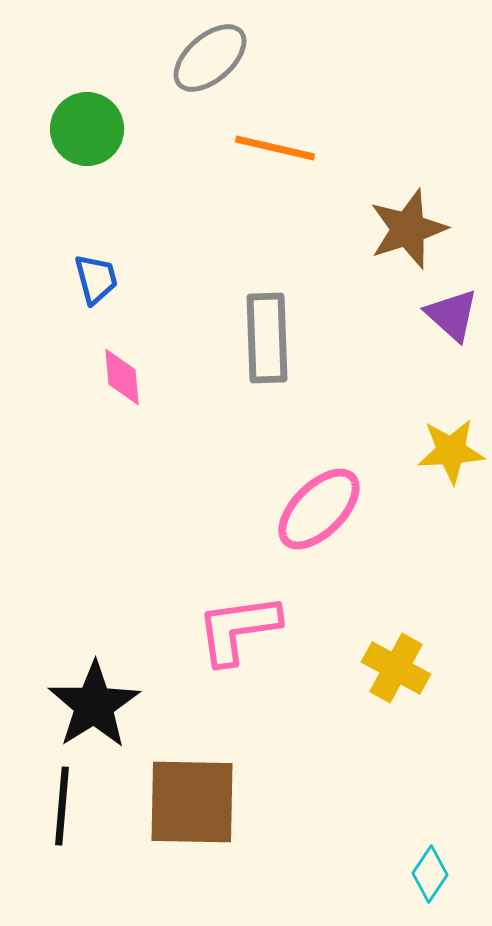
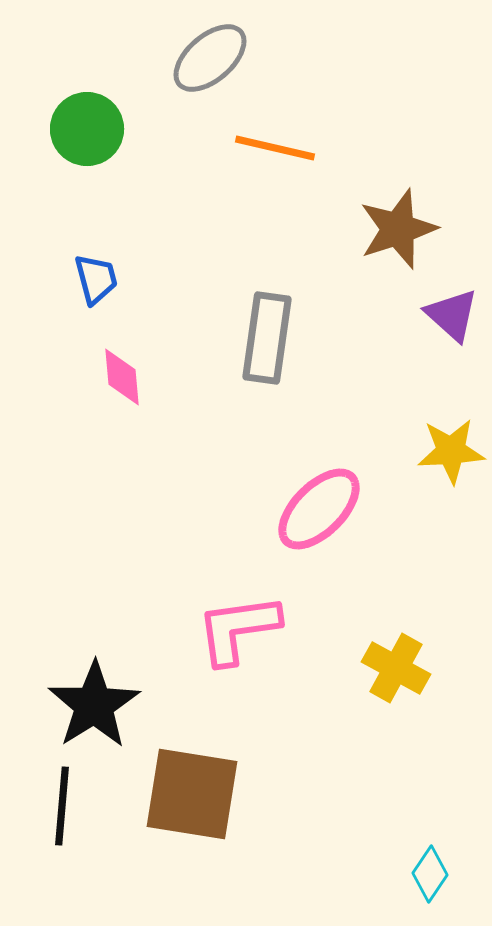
brown star: moved 10 px left
gray rectangle: rotated 10 degrees clockwise
brown square: moved 8 px up; rotated 8 degrees clockwise
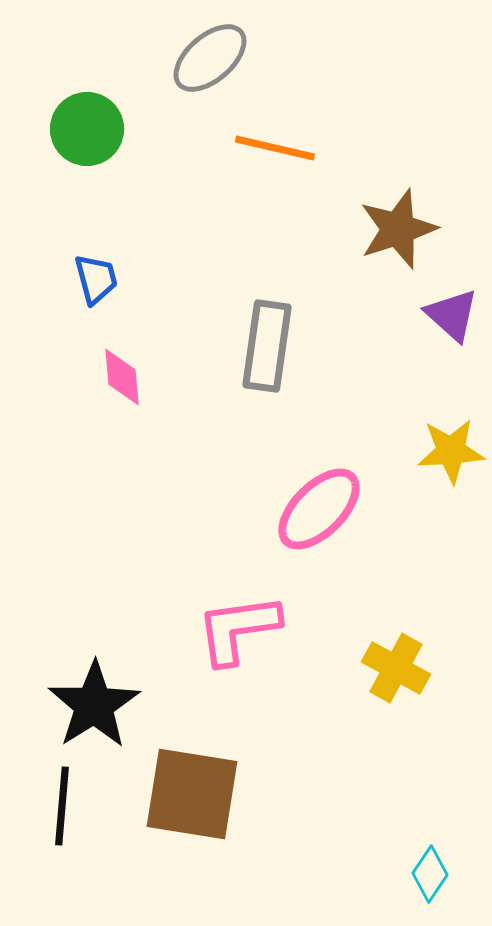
gray rectangle: moved 8 px down
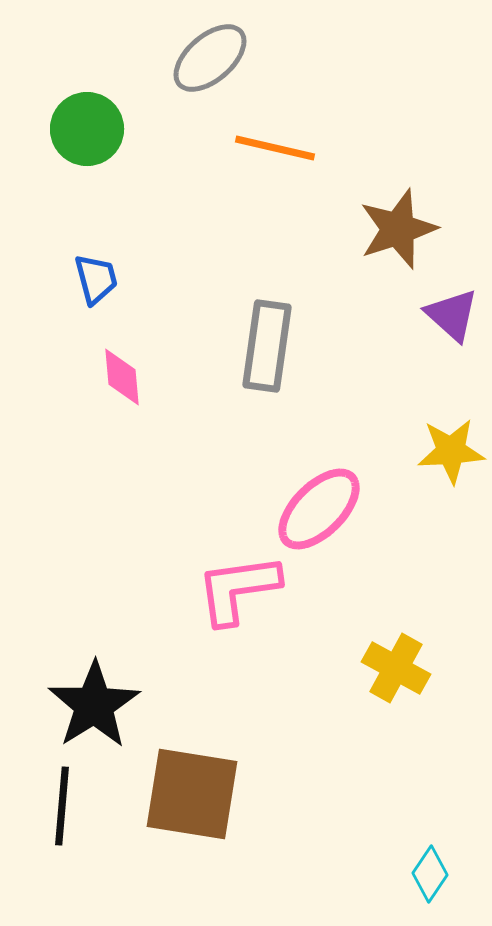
pink L-shape: moved 40 px up
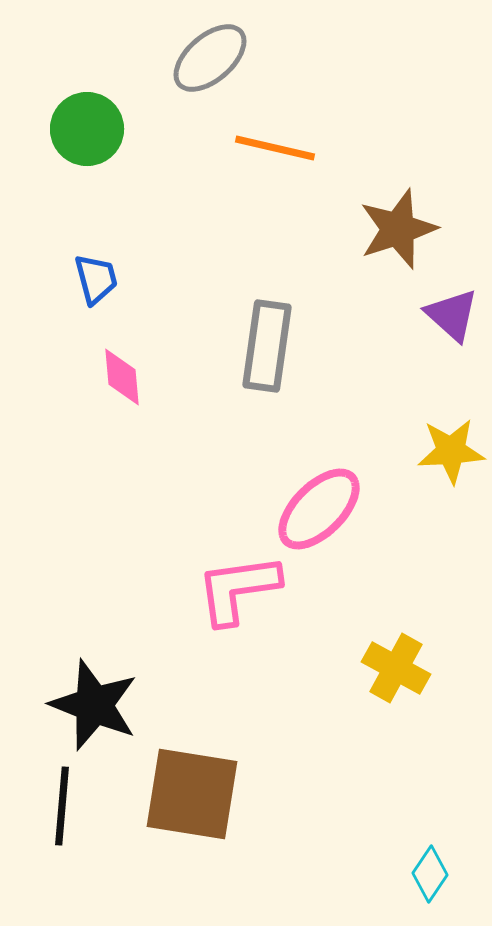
black star: rotated 18 degrees counterclockwise
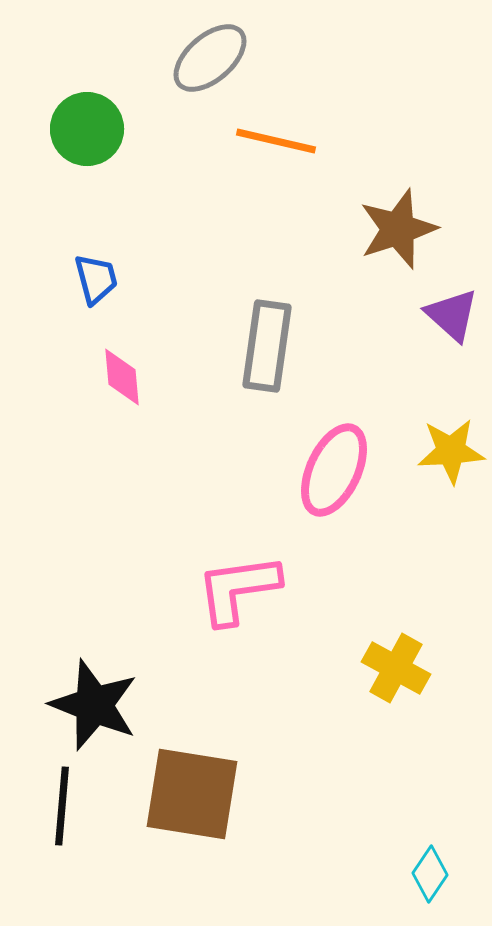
orange line: moved 1 px right, 7 px up
pink ellipse: moved 15 px right, 39 px up; rotated 20 degrees counterclockwise
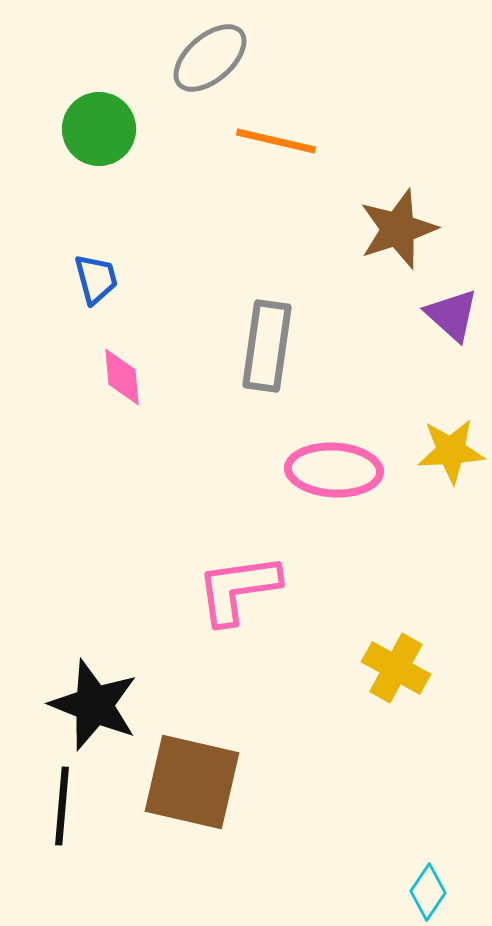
green circle: moved 12 px right
pink ellipse: rotated 68 degrees clockwise
brown square: moved 12 px up; rotated 4 degrees clockwise
cyan diamond: moved 2 px left, 18 px down
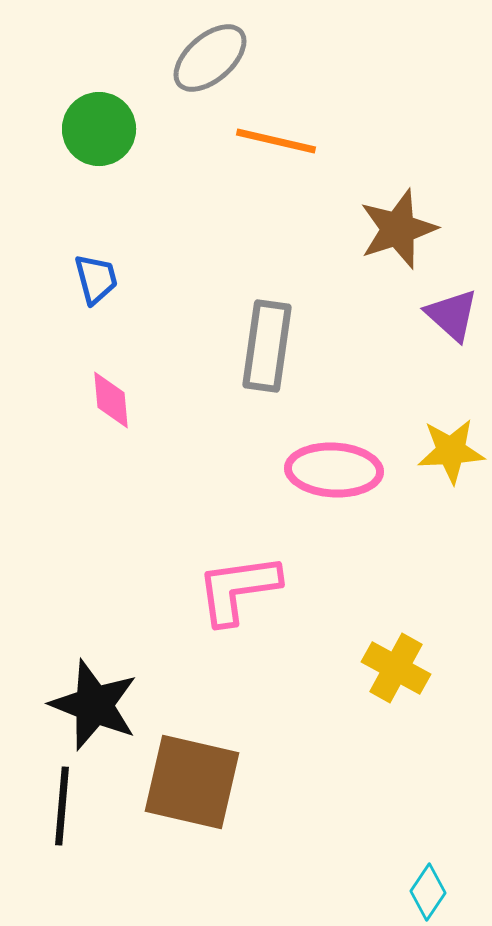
pink diamond: moved 11 px left, 23 px down
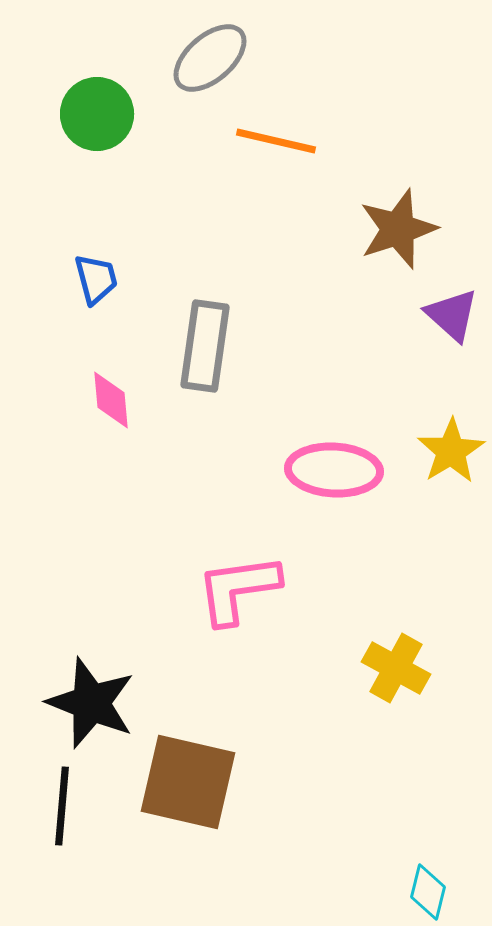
green circle: moved 2 px left, 15 px up
gray rectangle: moved 62 px left
yellow star: rotated 28 degrees counterclockwise
black star: moved 3 px left, 2 px up
brown square: moved 4 px left
cyan diamond: rotated 20 degrees counterclockwise
